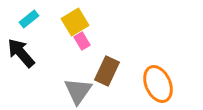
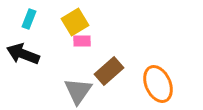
cyan rectangle: rotated 30 degrees counterclockwise
pink rectangle: rotated 60 degrees counterclockwise
black arrow: moved 2 px right, 1 px down; rotated 28 degrees counterclockwise
brown rectangle: moved 2 px right; rotated 24 degrees clockwise
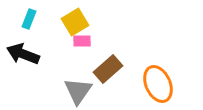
brown rectangle: moved 1 px left, 2 px up
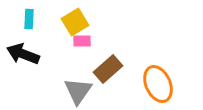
cyan rectangle: rotated 18 degrees counterclockwise
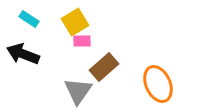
cyan rectangle: rotated 60 degrees counterclockwise
brown rectangle: moved 4 px left, 2 px up
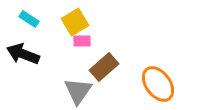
orange ellipse: rotated 12 degrees counterclockwise
